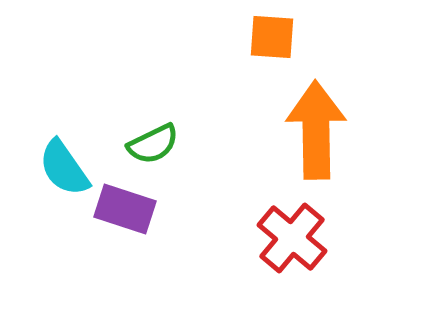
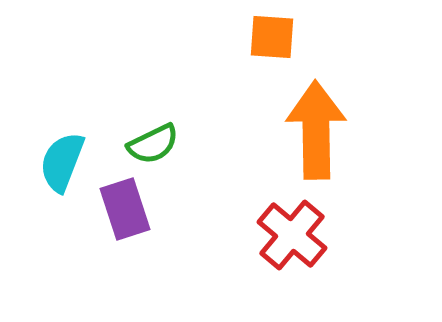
cyan semicircle: moved 2 px left, 6 px up; rotated 56 degrees clockwise
purple rectangle: rotated 54 degrees clockwise
red cross: moved 3 px up
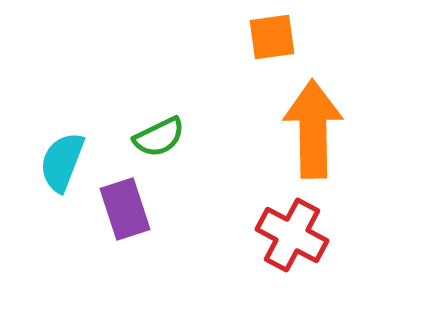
orange square: rotated 12 degrees counterclockwise
orange arrow: moved 3 px left, 1 px up
green semicircle: moved 6 px right, 7 px up
red cross: rotated 12 degrees counterclockwise
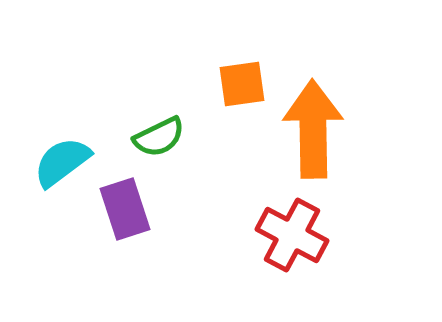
orange square: moved 30 px left, 47 px down
cyan semicircle: rotated 32 degrees clockwise
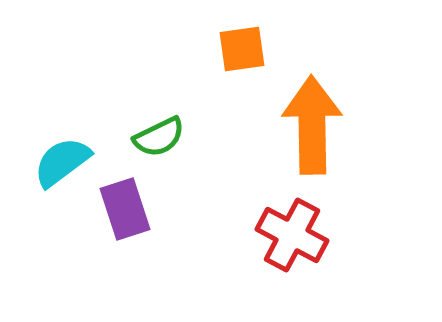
orange square: moved 35 px up
orange arrow: moved 1 px left, 4 px up
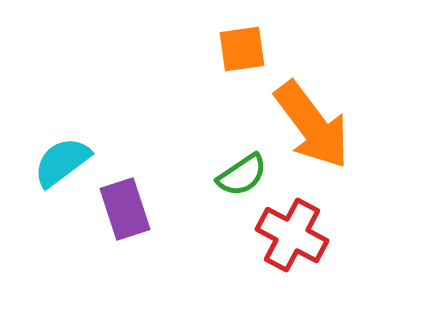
orange arrow: rotated 144 degrees clockwise
green semicircle: moved 83 px right, 38 px down; rotated 8 degrees counterclockwise
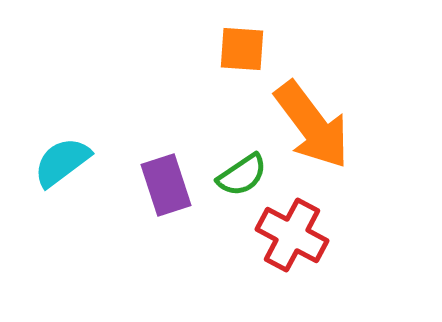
orange square: rotated 12 degrees clockwise
purple rectangle: moved 41 px right, 24 px up
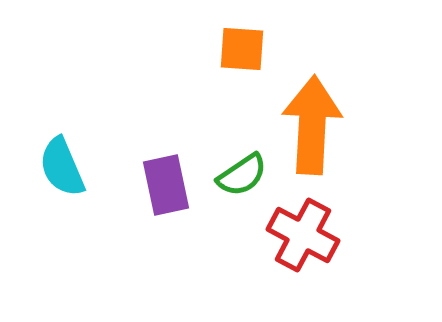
orange arrow: rotated 140 degrees counterclockwise
cyan semicircle: moved 5 px down; rotated 76 degrees counterclockwise
purple rectangle: rotated 6 degrees clockwise
red cross: moved 11 px right
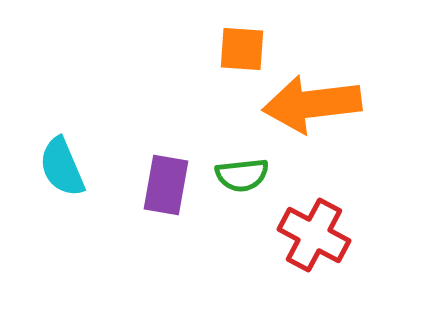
orange arrow: moved 21 px up; rotated 100 degrees counterclockwise
green semicircle: rotated 28 degrees clockwise
purple rectangle: rotated 22 degrees clockwise
red cross: moved 11 px right
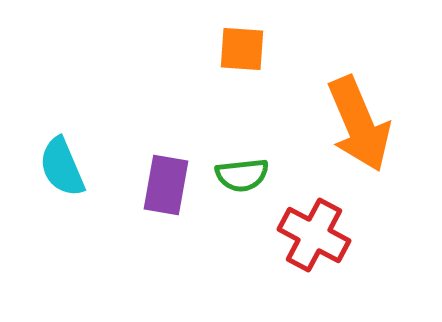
orange arrow: moved 47 px right, 20 px down; rotated 106 degrees counterclockwise
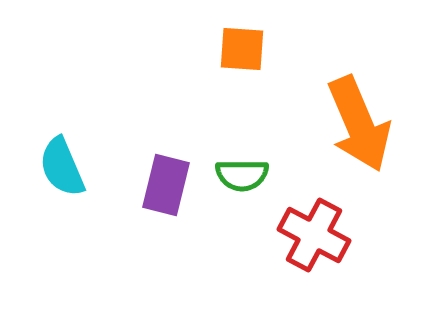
green semicircle: rotated 6 degrees clockwise
purple rectangle: rotated 4 degrees clockwise
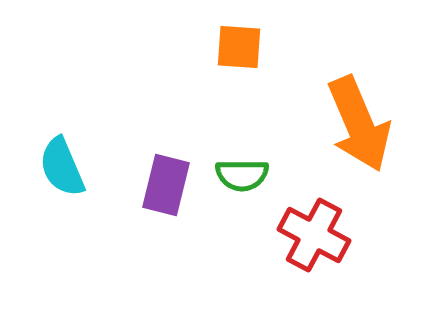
orange square: moved 3 px left, 2 px up
